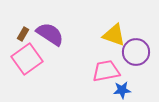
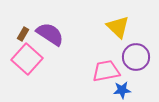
yellow triangle: moved 4 px right, 8 px up; rotated 25 degrees clockwise
purple circle: moved 5 px down
pink square: rotated 12 degrees counterclockwise
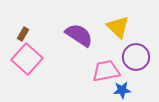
purple semicircle: moved 29 px right, 1 px down
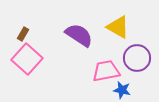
yellow triangle: rotated 15 degrees counterclockwise
purple circle: moved 1 px right, 1 px down
blue star: rotated 18 degrees clockwise
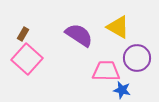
pink trapezoid: rotated 12 degrees clockwise
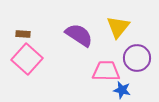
yellow triangle: rotated 40 degrees clockwise
brown rectangle: rotated 64 degrees clockwise
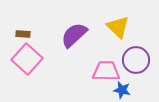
yellow triangle: rotated 25 degrees counterclockwise
purple semicircle: moved 5 px left; rotated 76 degrees counterclockwise
purple circle: moved 1 px left, 2 px down
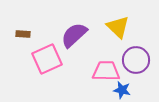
pink square: moved 20 px right; rotated 24 degrees clockwise
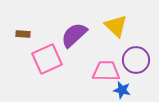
yellow triangle: moved 2 px left, 1 px up
